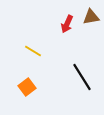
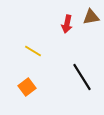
red arrow: rotated 12 degrees counterclockwise
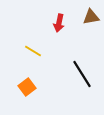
red arrow: moved 8 px left, 1 px up
black line: moved 3 px up
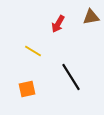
red arrow: moved 1 px left, 1 px down; rotated 18 degrees clockwise
black line: moved 11 px left, 3 px down
orange square: moved 2 px down; rotated 24 degrees clockwise
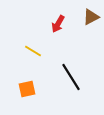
brown triangle: rotated 18 degrees counterclockwise
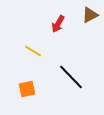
brown triangle: moved 1 px left, 2 px up
black line: rotated 12 degrees counterclockwise
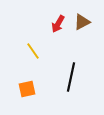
brown triangle: moved 8 px left, 7 px down
yellow line: rotated 24 degrees clockwise
black line: rotated 56 degrees clockwise
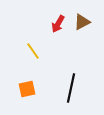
black line: moved 11 px down
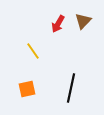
brown triangle: moved 1 px right, 1 px up; rotated 18 degrees counterclockwise
